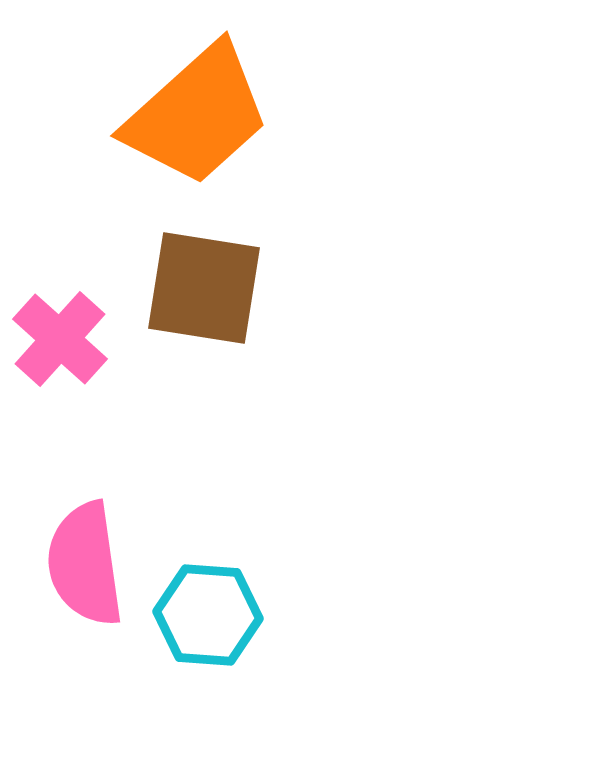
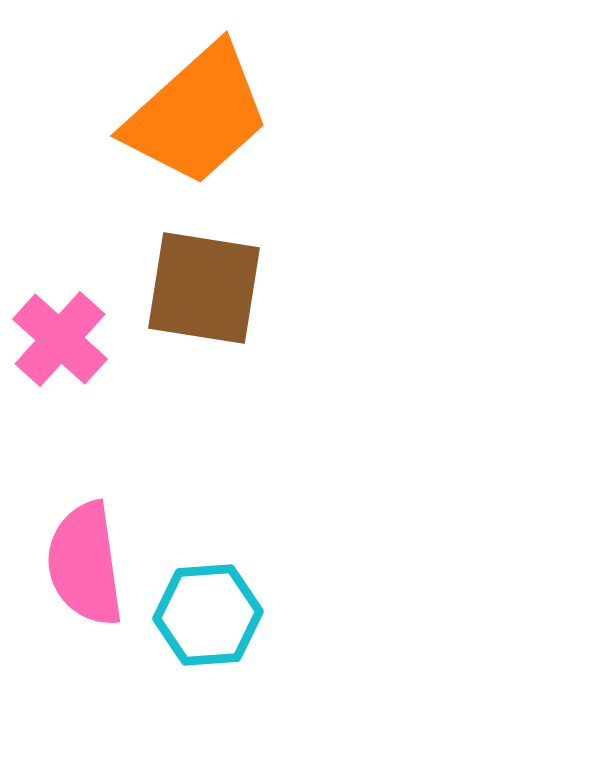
cyan hexagon: rotated 8 degrees counterclockwise
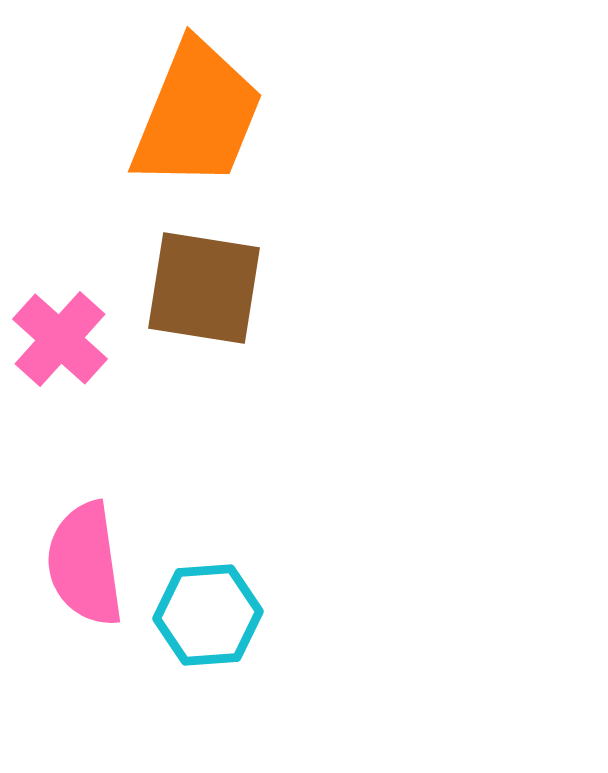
orange trapezoid: rotated 26 degrees counterclockwise
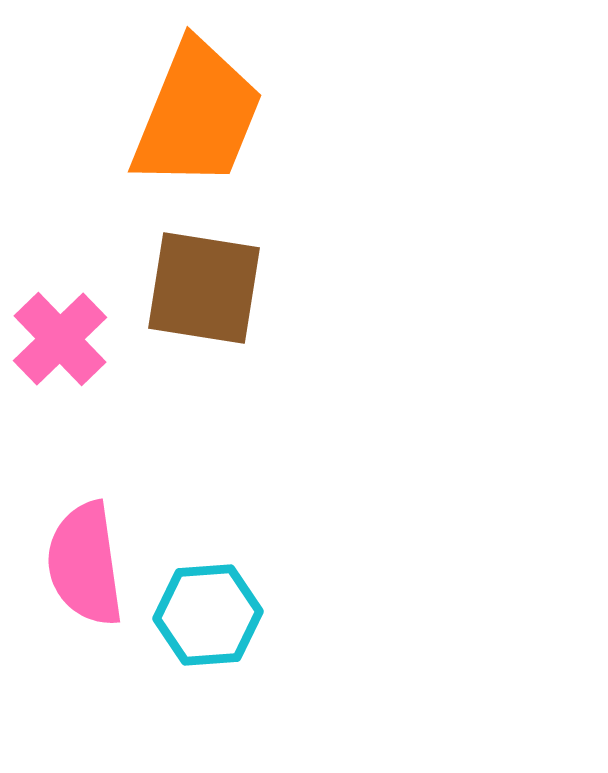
pink cross: rotated 4 degrees clockwise
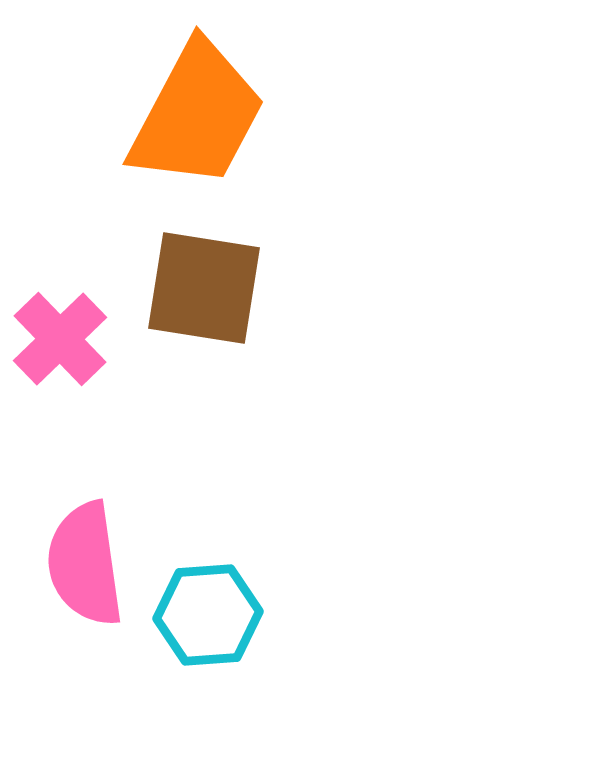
orange trapezoid: rotated 6 degrees clockwise
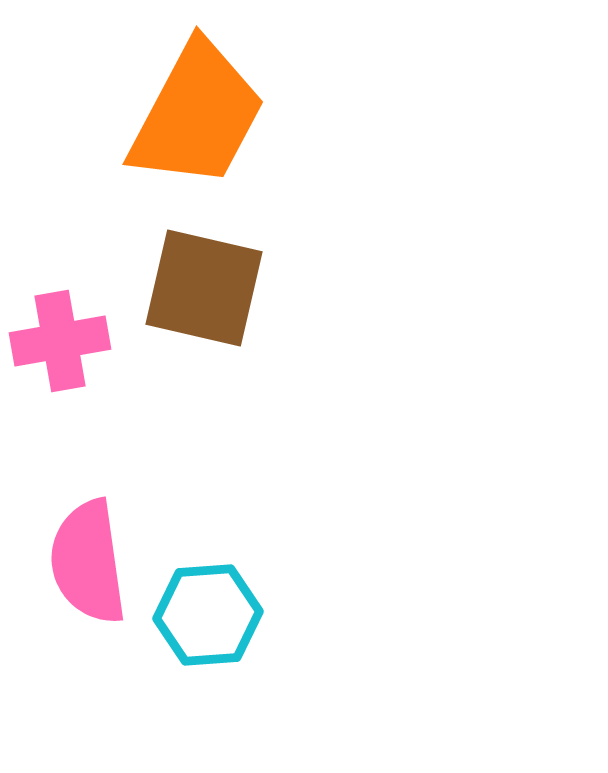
brown square: rotated 4 degrees clockwise
pink cross: moved 2 px down; rotated 34 degrees clockwise
pink semicircle: moved 3 px right, 2 px up
